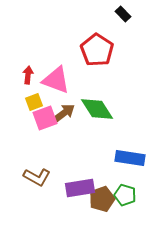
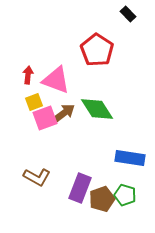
black rectangle: moved 5 px right
purple rectangle: rotated 60 degrees counterclockwise
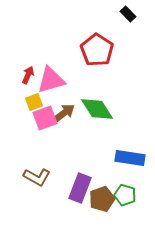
red arrow: rotated 18 degrees clockwise
pink triangle: moved 5 px left; rotated 36 degrees counterclockwise
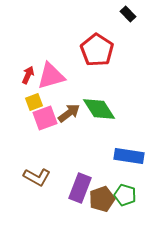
pink triangle: moved 4 px up
green diamond: moved 2 px right
brown arrow: moved 5 px right
blue rectangle: moved 1 px left, 2 px up
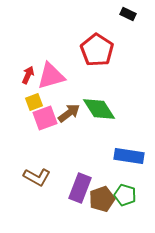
black rectangle: rotated 21 degrees counterclockwise
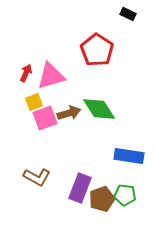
red arrow: moved 2 px left, 2 px up
brown arrow: rotated 20 degrees clockwise
green pentagon: rotated 10 degrees counterclockwise
